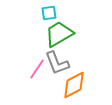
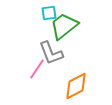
green trapezoid: moved 5 px right, 8 px up; rotated 8 degrees counterclockwise
gray L-shape: moved 6 px left, 10 px up
orange diamond: moved 2 px right, 1 px down
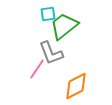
cyan square: moved 1 px left, 1 px down
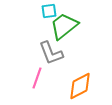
cyan square: moved 1 px right, 3 px up
pink line: moved 9 px down; rotated 15 degrees counterclockwise
orange diamond: moved 4 px right
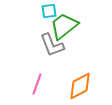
gray L-shape: moved 1 px right, 8 px up
pink line: moved 6 px down
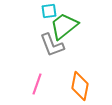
orange diamond: rotated 52 degrees counterclockwise
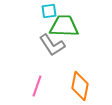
green trapezoid: rotated 40 degrees clockwise
gray L-shape: rotated 12 degrees counterclockwise
pink line: moved 2 px down
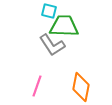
cyan square: rotated 21 degrees clockwise
orange diamond: moved 1 px right, 1 px down
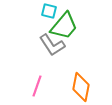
green trapezoid: rotated 128 degrees clockwise
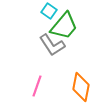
cyan square: rotated 21 degrees clockwise
